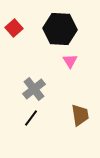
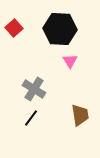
gray cross: rotated 20 degrees counterclockwise
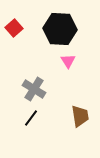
pink triangle: moved 2 px left
brown trapezoid: moved 1 px down
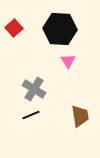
black line: moved 3 px up; rotated 30 degrees clockwise
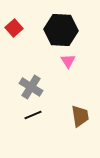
black hexagon: moved 1 px right, 1 px down
gray cross: moved 3 px left, 2 px up
black line: moved 2 px right
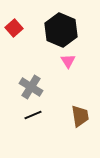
black hexagon: rotated 20 degrees clockwise
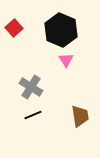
pink triangle: moved 2 px left, 1 px up
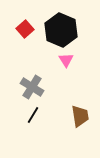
red square: moved 11 px right, 1 px down
gray cross: moved 1 px right
black line: rotated 36 degrees counterclockwise
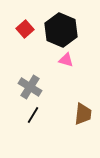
pink triangle: rotated 42 degrees counterclockwise
gray cross: moved 2 px left
brown trapezoid: moved 3 px right, 2 px up; rotated 15 degrees clockwise
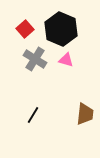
black hexagon: moved 1 px up
gray cross: moved 5 px right, 28 px up
brown trapezoid: moved 2 px right
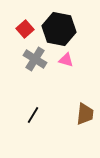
black hexagon: moved 2 px left; rotated 12 degrees counterclockwise
